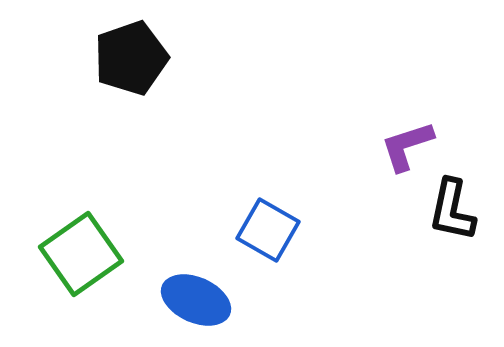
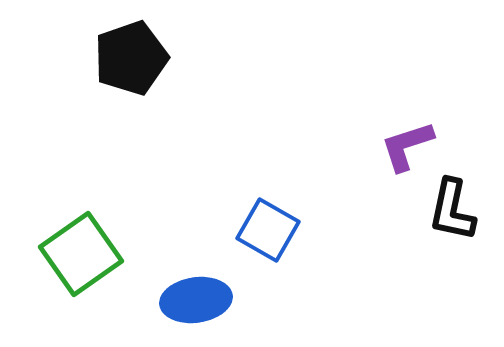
blue ellipse: rotated 32 degrees counterclockwise
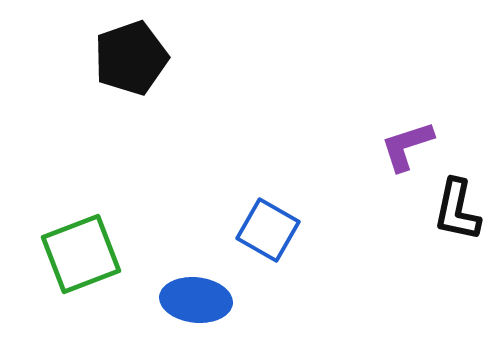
black L-shape: moved 5 px right
green square: rotated 14 degrees clockwise
blue ellipse: rotated 14 degrees clockwise
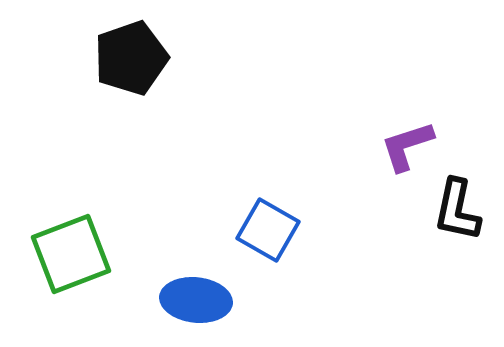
green square: moved 10 px left
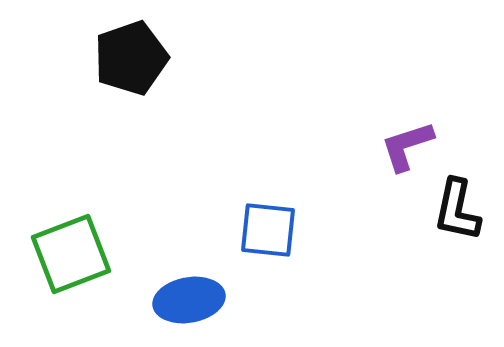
blue square: rotated 24 degrees counterclockwise
blue ellipse: moved 7 px left; rotated 16 degrees counterclockwise
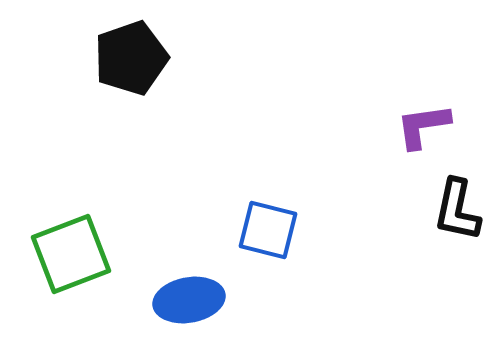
purple L-shape: moved 16 px right, 20 px up; rotated 10 degrees clockwise
blue square: rotated 8 degrees clockwise
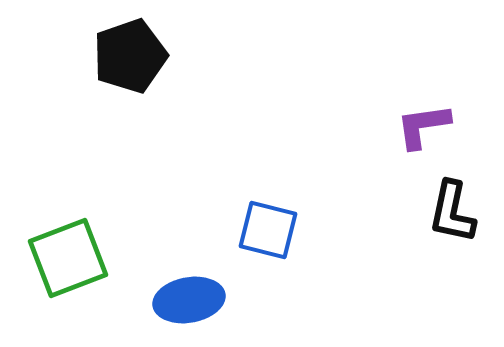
black pentagon: moved 1 px left, 2 px up
black L-shape: moved 5 px left, 2 px down
green square: moved 3 px left, 4 px down
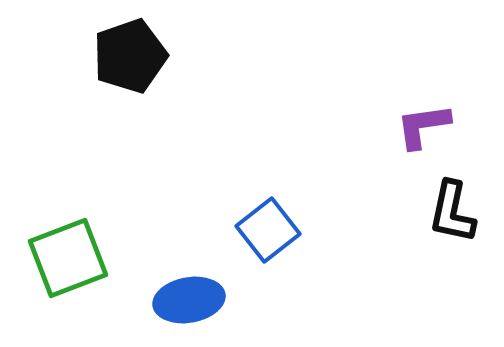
blue square: rotated 38 degrees clockwise
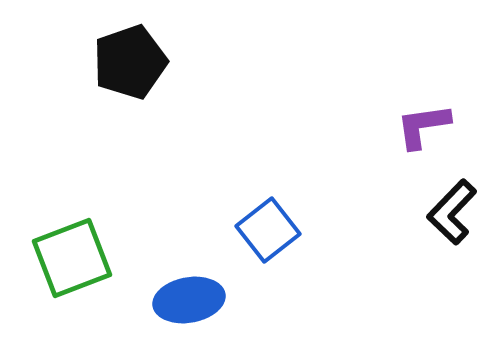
black pentagon: moved 6 px down
black L-shape: rotated 32 degrees clockwise
green square: moved 4 px right
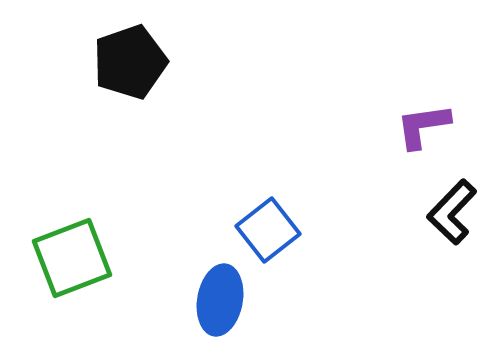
blue ellipse: moved 31 px right; rotated 70 degrees counterclockwise
